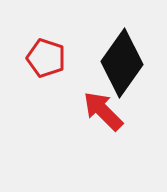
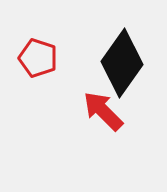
red pentagon: moved 8 px left
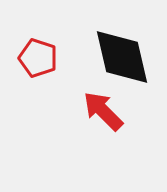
black diamond: moved 6 px up; rotated 48 degrees counterclockwise
